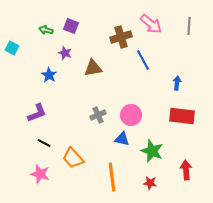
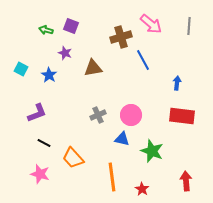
cyan square: moved 9 px right, 21 px down
red arrow: moved 11 px down
red star: moved 8 px left, 6 px down; rotated 24 degrees clockwise
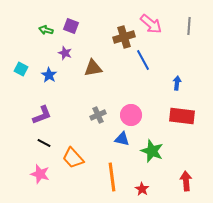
brown cross: moved 3 px right
purple L-shape: moved 5 px right, 2 px down
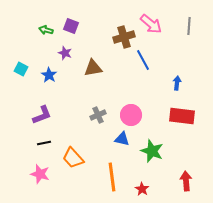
black line: rotated 40 degrees counterclockwise
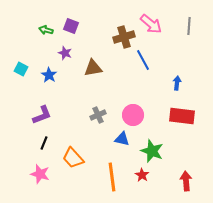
pink circle: moved 2 px right
black line: rotated 56 degrees counterclockwise
red star: moved 14 px up
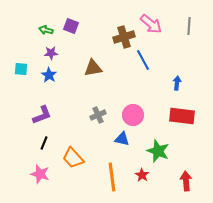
purple star: moved 14 px left; rotated 24 degrees counterclockwise
cyan square: rotated 24 degrees counterclockwise
green star: moved 6 px right
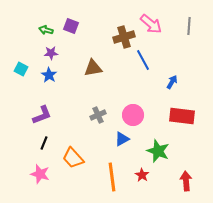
cyan square: rotated 24 degrees clockwise
blue arrow: moved 5 px left, 1 px up; rotated 24 degrees clockwise
blue triangle: rotated 42 degrees counterclockwise
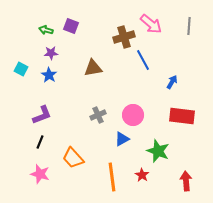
black line: moved 4 px left, 1 px up
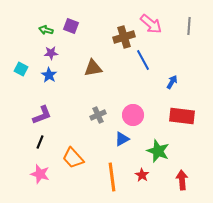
red arrow: moved 4 px left, 1 px up
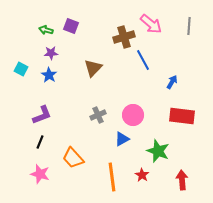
brown triangle: rotated 36 degrees counterclockwise
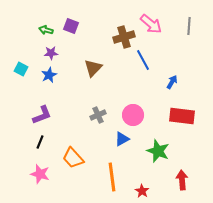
blue star: rotated 14 degrees clockwise
red star: moved 16 px down
